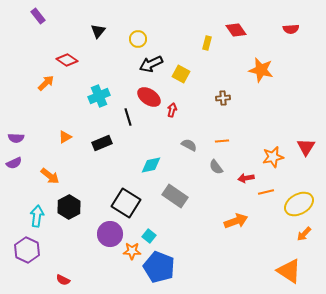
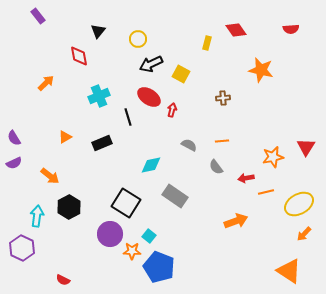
red diamond at (67, 60): moved 12 px right, 4 px up; rotated 45 degrees clockwise
purple semicircle at (16, 138): moved 2 px left; rotated 56 degrees clockwise
purple hexagon at (27, 250): moved 5 px left, 2 px up
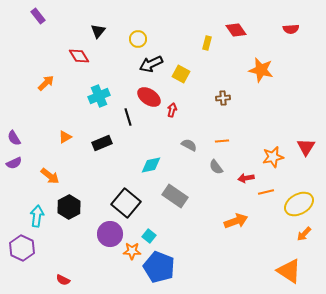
red diamond at (79, 56): rotated 20 degrees counterclockwise
black square at (126, 203): rotated 8 degrees clockwise
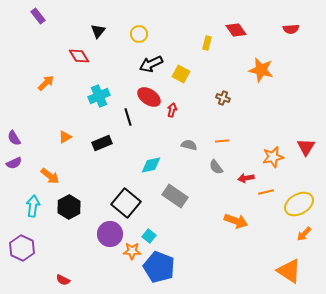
yellow circle at (138, 39): moved 1 px right, 5 px up
brown cross at (223, 98): rotated 24 degrees clockwise
gray semicircle at (189, 145): rotated 14 degrees counterclockwise
cyan arrow at (37, 216): moved 4 px left, 10 px up
orange arrow at (236, 221): rotated 40 degrees clockwise
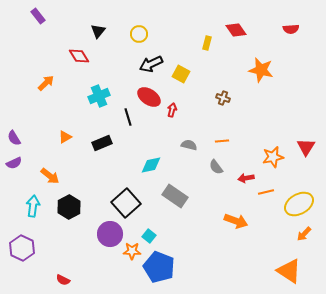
black square at (126, 203): rotated 8 degrees clockwise
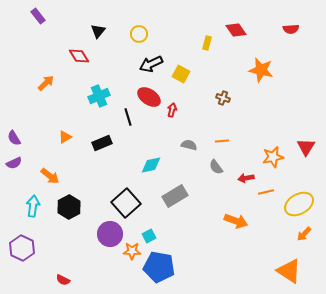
gray rectangle at (175, 196): rotated 65 degrees counterclockwise
cyan square at (149, 236): rotated 24 degrees clockwise
blue pentagon at (159, 267): rotated 12 degrees counterclockwise
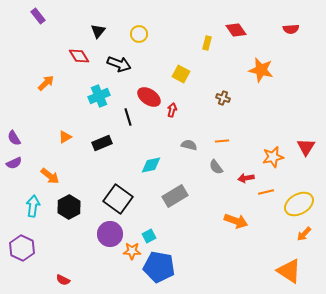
black arrow at (151, 64): moved 32 px left; rotated 135 degrees counterclockwise
black square at (126, 203): moved 8 px left, 4 px up; rotated 12 degrees counterclockwise
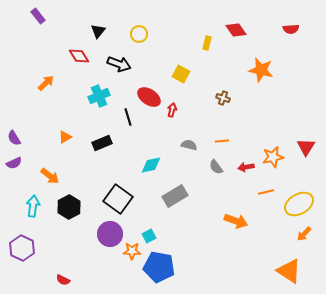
red arrow at (246, 178): moved 11 px up
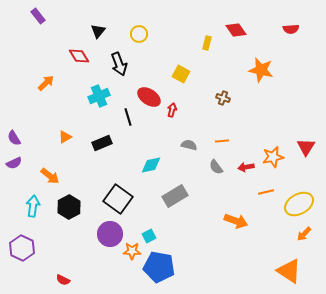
black arrow at (119, 64): rotated 50 degrees clockwise
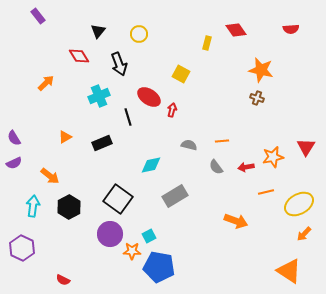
brown cross at (223, 98): moved 34 px right
